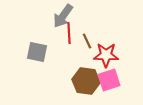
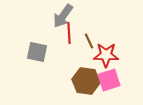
brown line: moved 2 px right
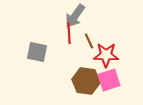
gray arrow: moved 12 px right
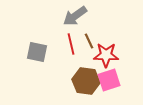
gray arrow: rotated 20 degrees clockwise
red line: moved 2 px right, 11 px down; rotated 10 degrees counterclockwise
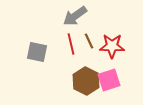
red star: moved 6 px right, 9 px up
brown hexagon: rotated 20 degrees clockwise
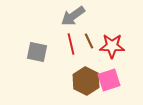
gray arrow: moved 2 px left
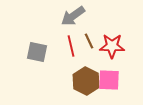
red line: moved 2 px down
pink square: rotated 20 degrees clockwise
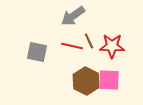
red line: moved 1 px right; rotated 65 degrees counterclockwise
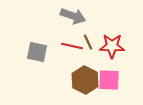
gray arrow: rotated 125 degrees counterclockwise
brown line: moved 1 px left, 1 px down
brown hexagon: moved 1 px left, 1 px up
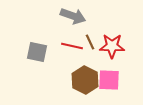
brown line: moved 2 px right
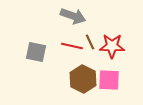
gray square: moved 1 px left
brown hexagon: moved 2 px left, 1 px up
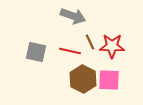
red line: moved 2 px left, 5 px down
